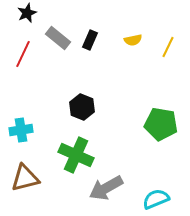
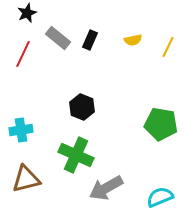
brown triangle: moved 1 px right, 1 px down
cyan semicircle: moved 4 px right, 2 px up
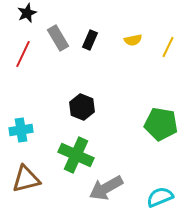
gray rectangle: rotated 20 degrees clockwise
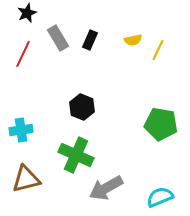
yellow line: moved 10 px left, 3 px down
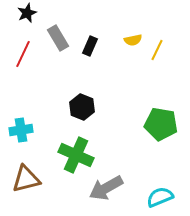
black rectangle: moved 6 px down
yellow line: moved 1 px left
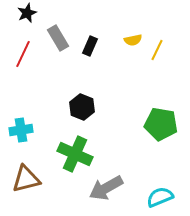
green cross: moved 1 px left, 1 px up
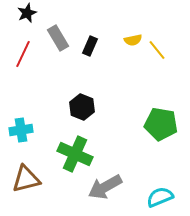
yellow line: rotated 65 degrees counterclockwise
gray arrow: moved 1 px left, 1 px up
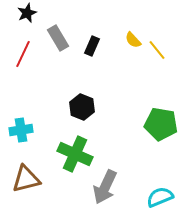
yellow semicircle: rotated 60 degrees clockwise
black rectangle: moved 2 px right
gray arrow: rotated 36 degrees counterclockwise
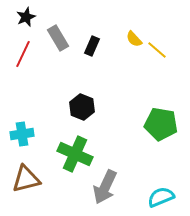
black star: moved 1 px left, 4 px down
yellow semicircle: moved 1 px right, 1 px up
yellow line: rotated 10 degrees counterclockwise
cyan cross: moved 1 px right, 4 px down
cyan semicircle: moved 1 px right
